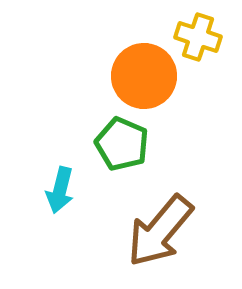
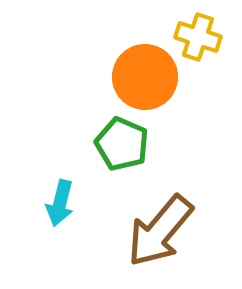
orange circle: moved 1 px right, 1 px down
cyan arrow: moved 13 px down
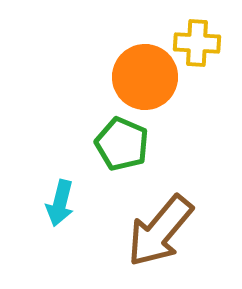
yellow cross: moved 1 px left, 6 px down; rotated 15 degrees counterclockwise
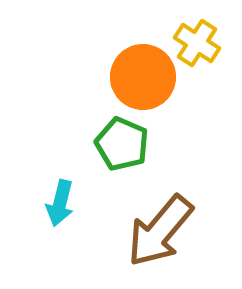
yellow cross: rotated 30 degrees clockwise
orange circle: moved 2 px left
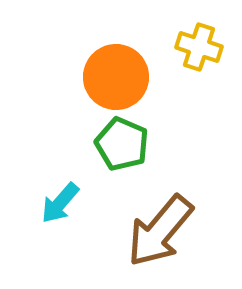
yellow cross: moved 2 px right, 4 px down; rotated 15 degrees counterclockwise
orange circle: moved 27 px left
cyan arrow: rotated 27 degrees clockwise
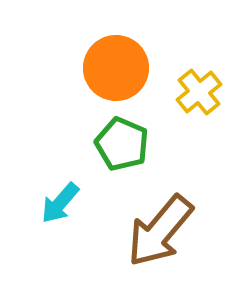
yellow cross: moved 45 px down; rotated 33 degrees clockwise
orange circle: moved 9 px up
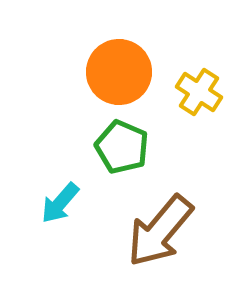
orange circle: moved 3 px right, 4 px down
yellow cross: rotated 18 degrees counterclockwise
green pentagon: moved 3 px down
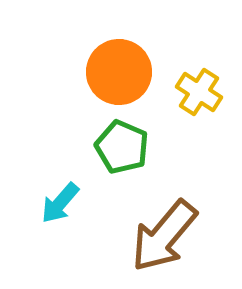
brown arrow: moved 4 px right, 5 px down
